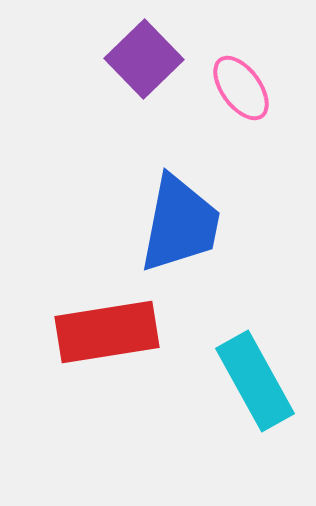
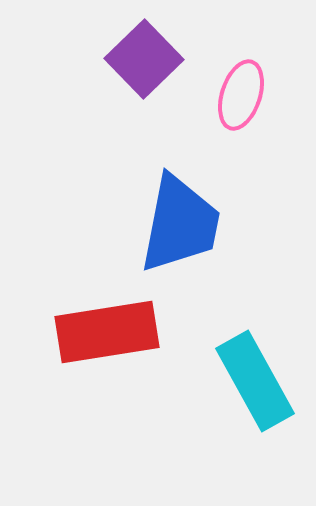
pink ellipse: moved 7 px down; rotated 54 degrees clockwise
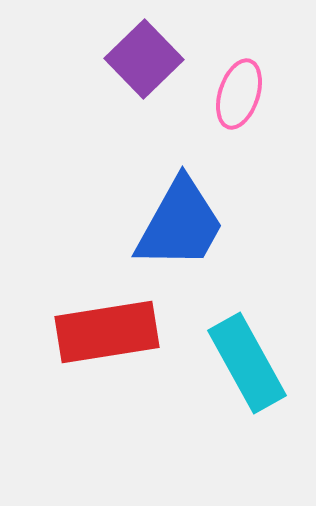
pink ellipse: moved 2 px left, 1 px up
blue trapezoid: rotated 18 degrees clockwise
cyan rectangle: moved 8 px left, 18 px up
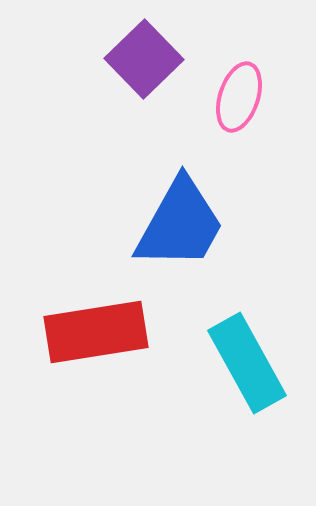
pink ellipse: moved 3 px down
red rectangle: moved 11 px left
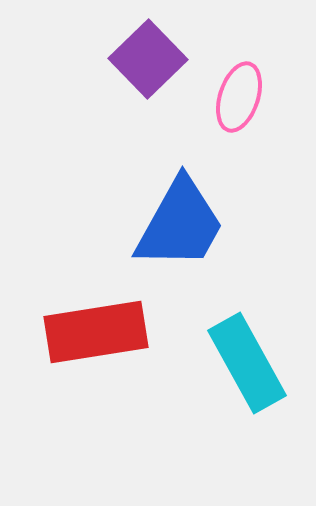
purple square: moved 4 px right
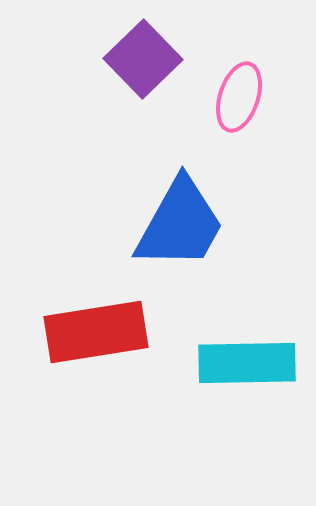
purple square: moved 5 px left
cyan rectangle: rotated 62 degrees counterclockwise
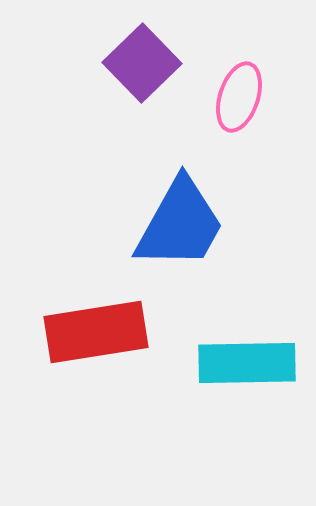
purple square: moved 1 px left, 4 px down
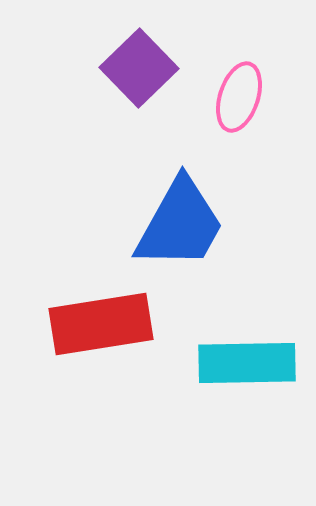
purple square: moved 3 px left, 5 px down
red rectangle: moved 5 px right, 8 px up
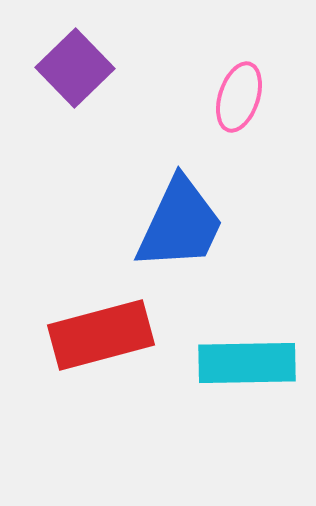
purple square: moved 64 px left
blue trapezoid: rotated 4 degrees counterclockwise
red rectangle: moved 11 px down; rotated 6 degrees counterclockwise
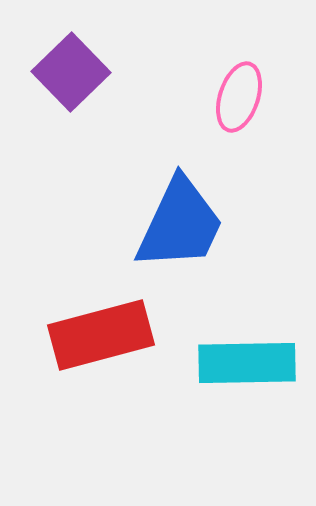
purple square: moved 4 px left, 4 px down
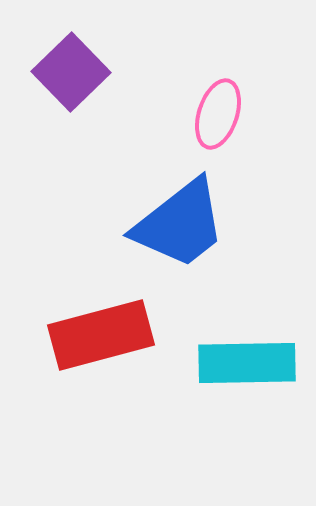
pink ellipse: moved 21 px left, 17 px down
blue trapezoid: rotated 27 degrees clockwise
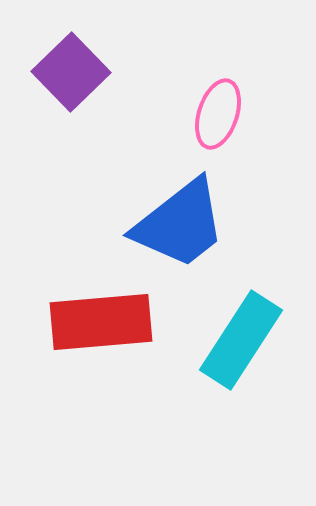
red rectangle: moved 13 px up; rotated 10 degrees clockwise
cyan rectangle: moved 6 px left, 23 px up; rotated 56 degrees counterclockwise
